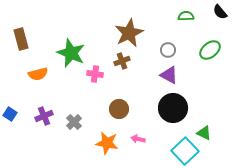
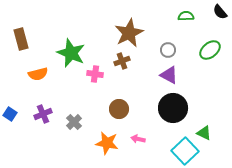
purple cross: moved 1 px left, 2 px up
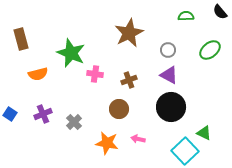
brown cross: moved 7 px right, 19 px down
black circle: moved 2 px left, 1 px up
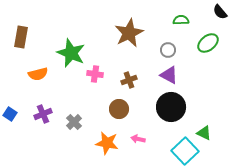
green semicircle: moved 5 px left, 4 px down
brown rectangle: moved 2 px up; rotated 25 degrees clockwise
green ellipse: moved 2 px left, 7 px up
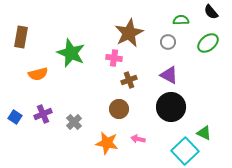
black semicircle: moved 9 px left
gray circle: moved 8 px up
pink cross: moved 19 px right, 16 px up
blue square: moved 5 px right, 3 px down
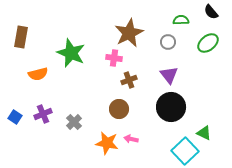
purple triangle: rotated 24 degrees clockwise
pink arrow: moved 7 px left
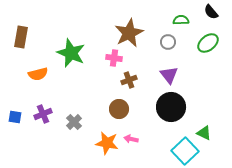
blue square: rotated 24 degrees counterclockwise
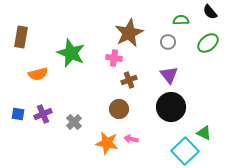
black semicircle: moved 1 px left
blue square: moved 3 px right, 3 px up
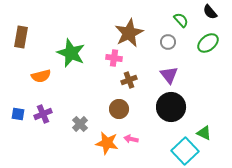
green semicircle: rotated 49 degrees clockwise
orange semicircle: moved 3 px right, 2 px down
gray cross: moved 6 px right, 2 px down
